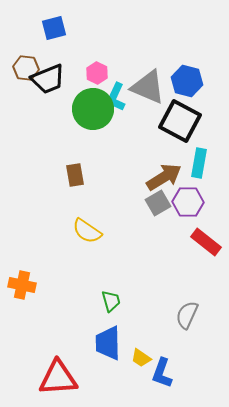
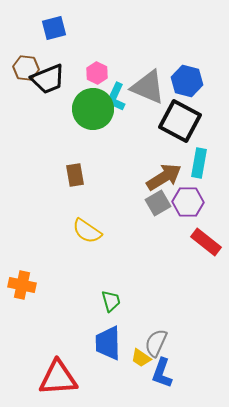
gray semicircle: moved 31 px left, 28 px down
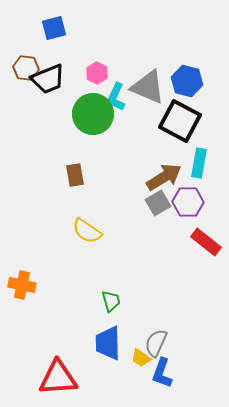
green circle: moved 5 px down
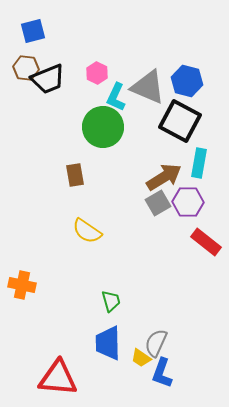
blue square: moved 21 px left, 3 px down
green circle: moved 10 px right, 13 px down
red triangle: rotated 9 degrees clockwise
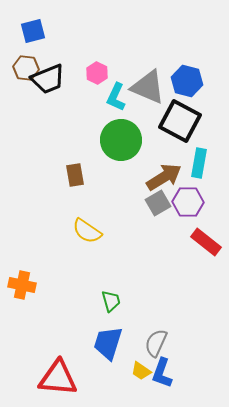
green circle: moved 18 px right, 13 px down
blue trapezoid: rotated 18 degrees clockwise
yellow trapezoid: moved 13 px down
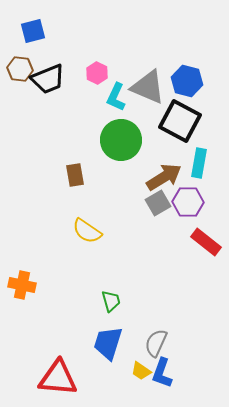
brown hexagon: moved 6 px left, 1 px down
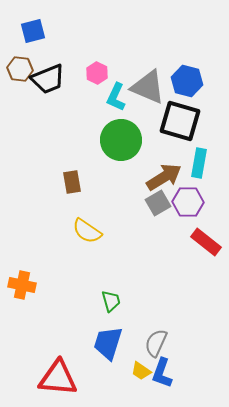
black square: rotated 12 degrees counterclockwise
brown rectangle: moved 3 px left, 7 px down
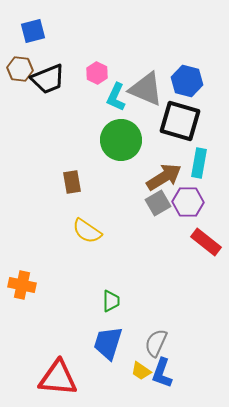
gray triangle: moved 2 px left, 2 px down
green trapezoid: rotated 15 degrees clockwise
